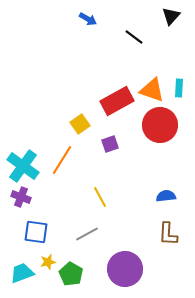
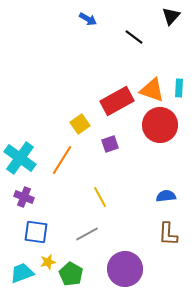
cyan cross: moved 3 px left, 8 px up
purple cross: moved 3 px right
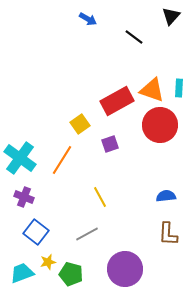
blue square: rotated 30 degrees clockwise
green pentagon: rotated 15 degrees counterclockwise
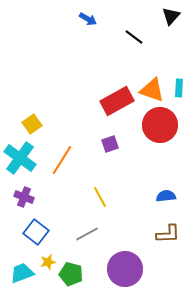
yellow square: moved 48 px left
brown L-shape: rotated 95 degrees counterclockwise
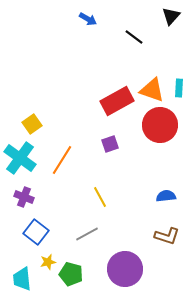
brown L-shape: moved 1 px left, 2 px down; rotated 20 degrees clockwise
cyan trapezoid: moved 6 px down; rotated 75 degrees counterclockwise
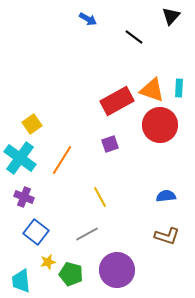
purple circle: moved 8 px left, 1 px down
cyan trapezoid: moved 1 px left, 2 px down
